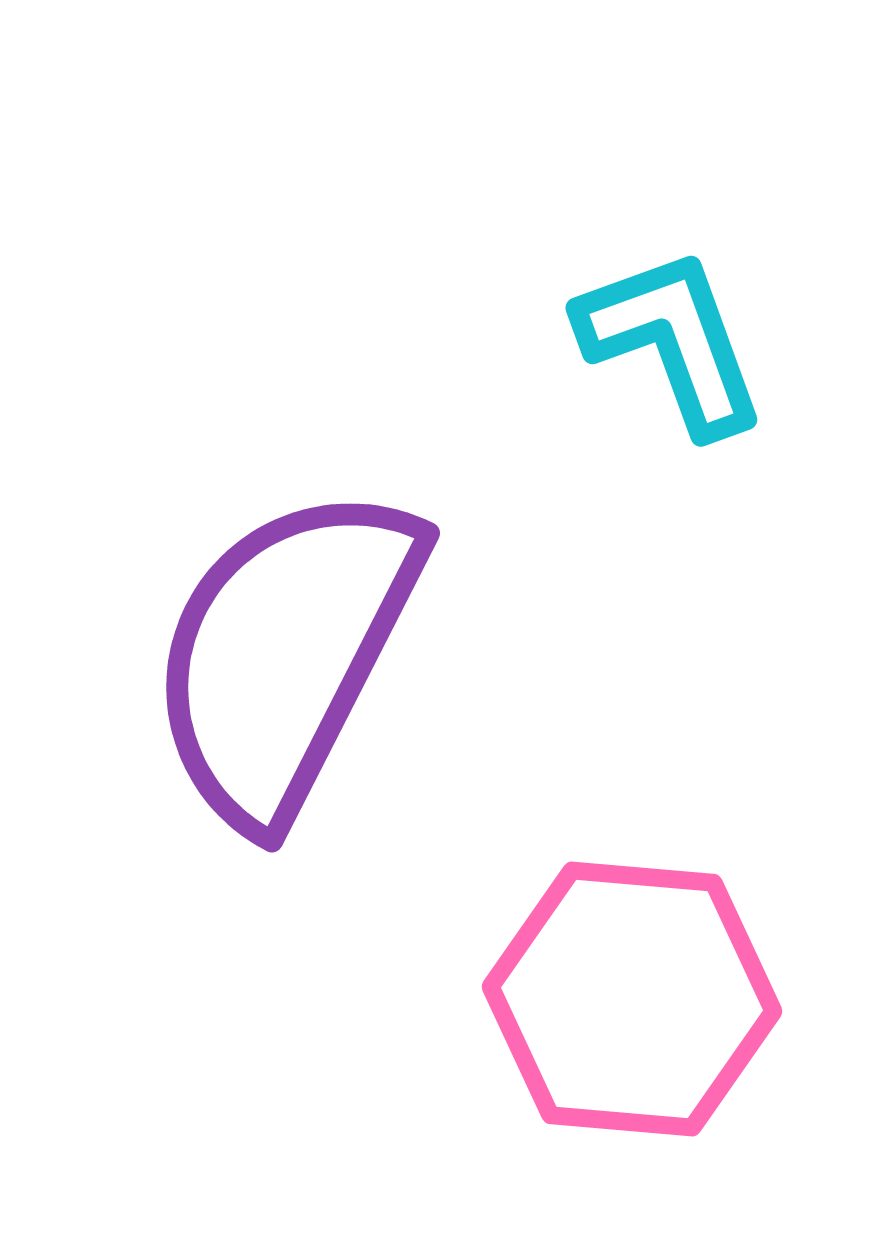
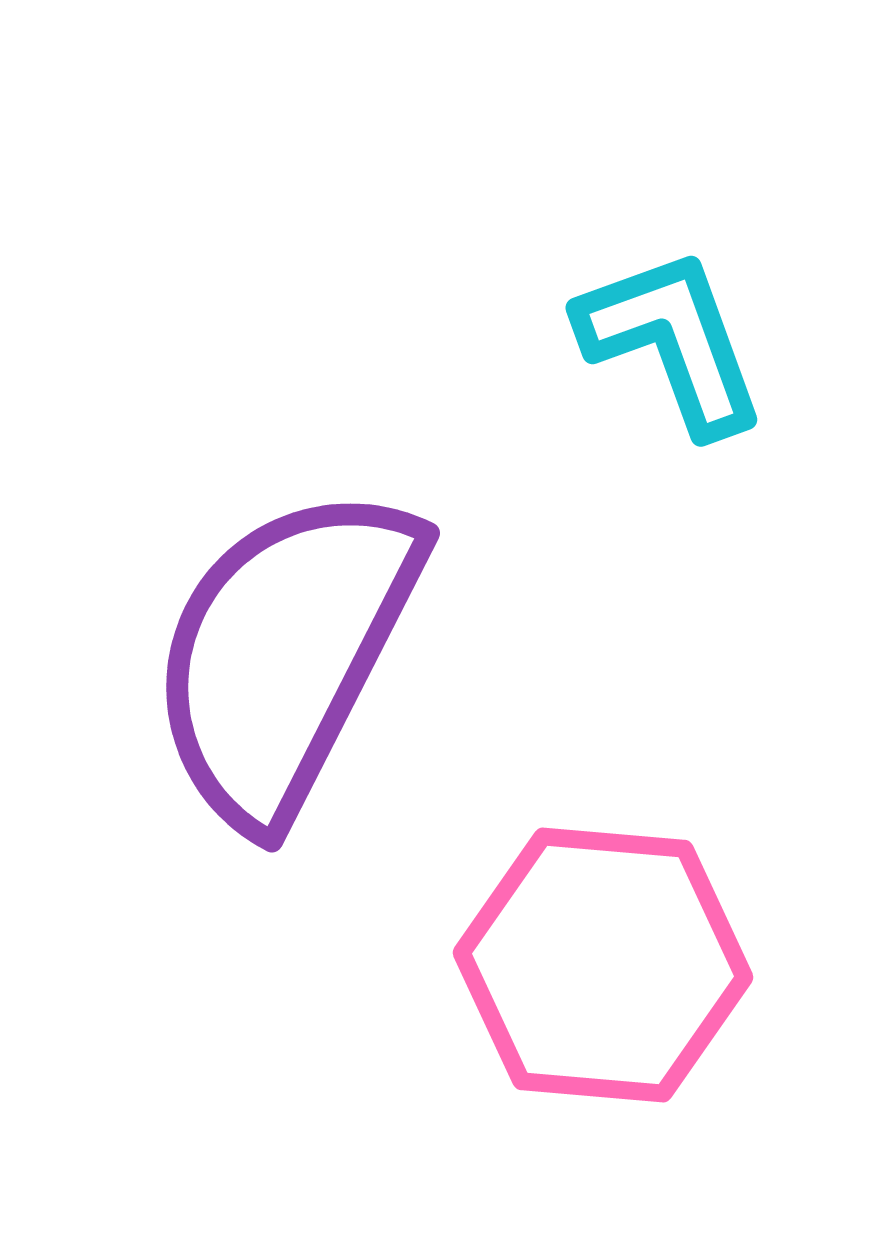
pink hexagon: moved 29 px left, 34 px up
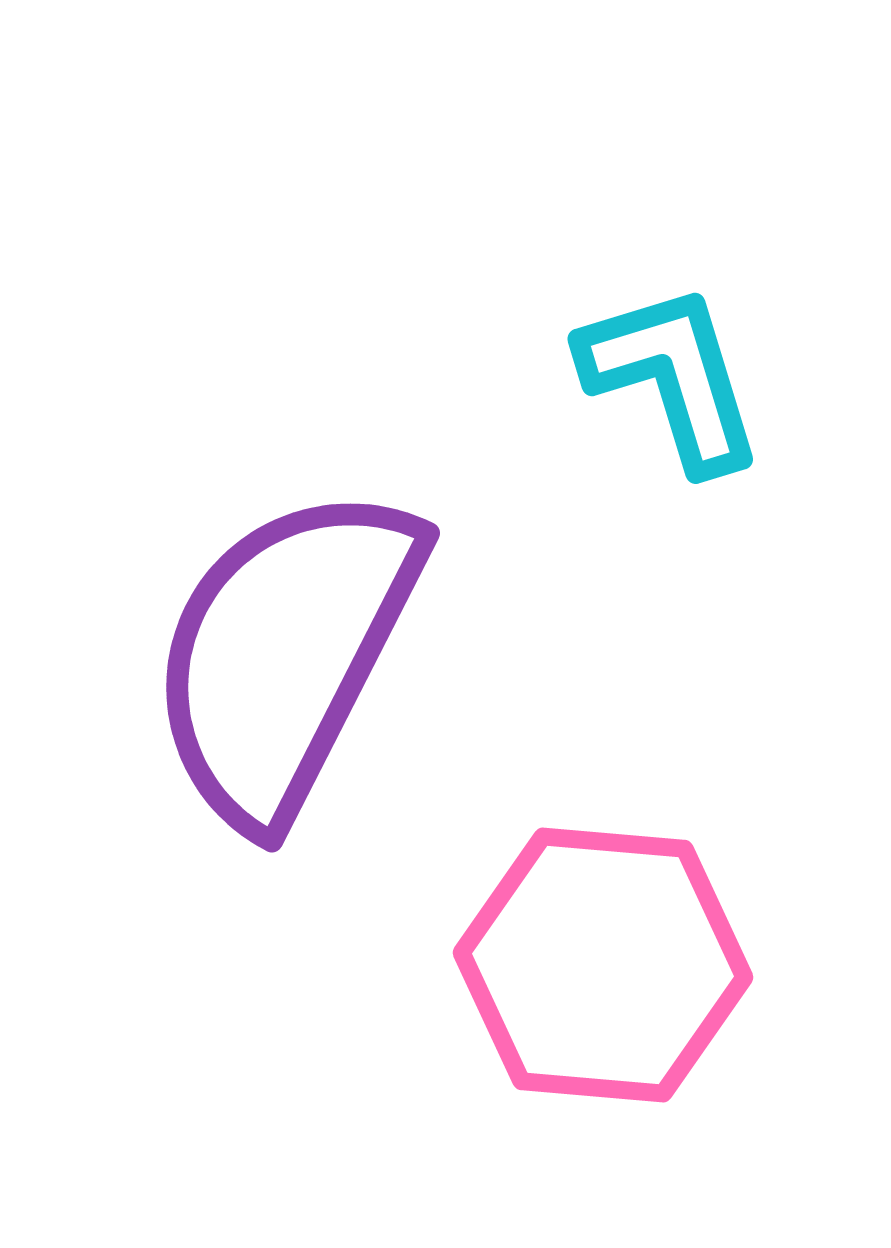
cyan L-shape: moved 36 px down; rotated 3 degrees clockwise
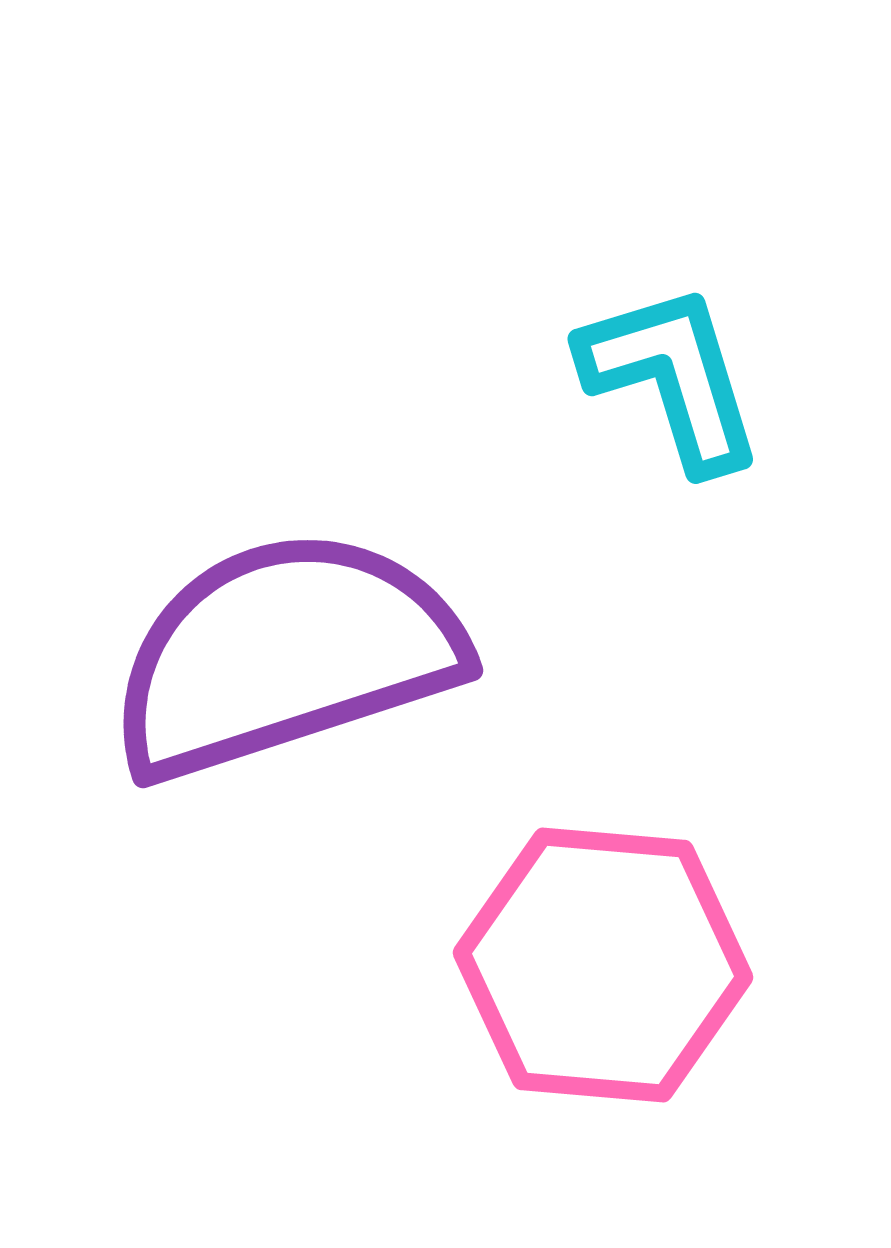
purple semicircle: rotated 45 degrees clockwise
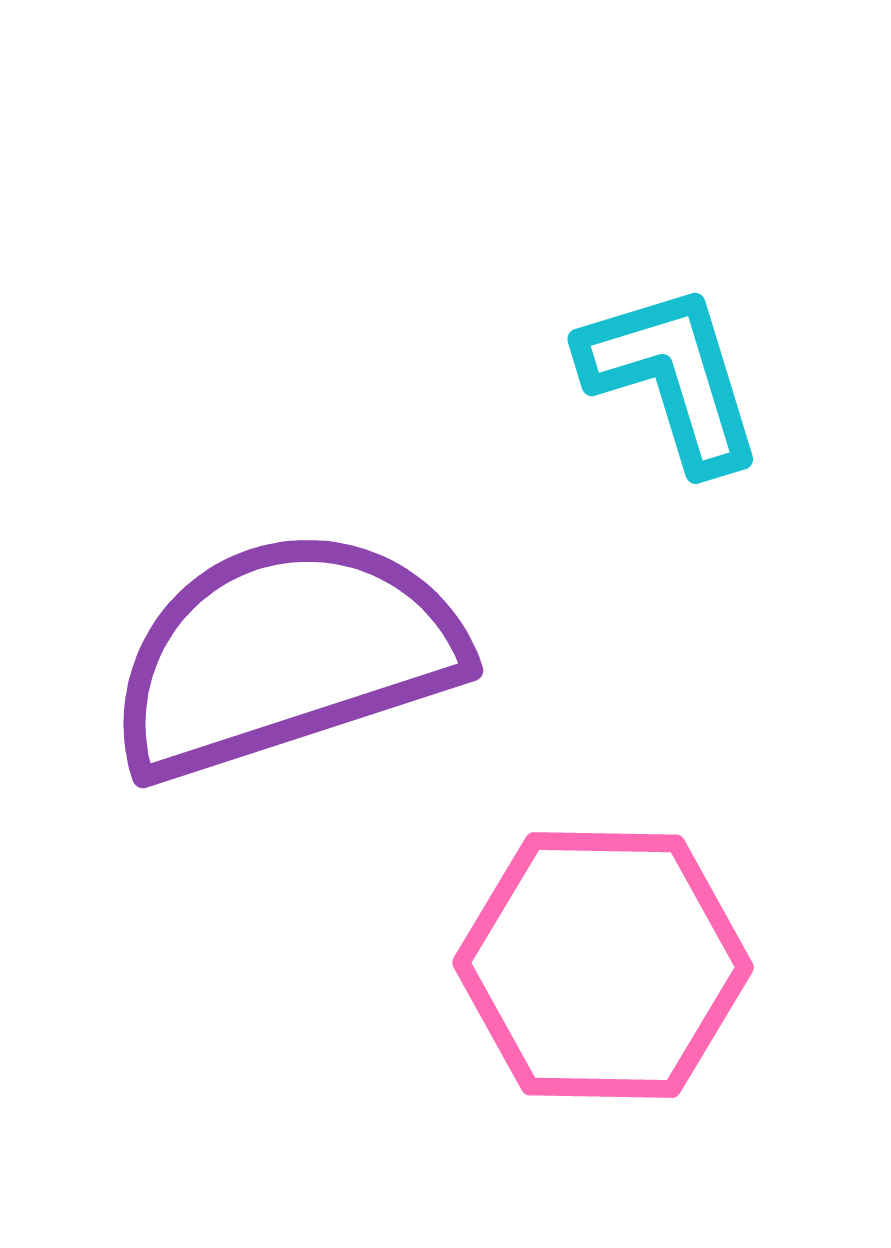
pink hexagon: rotated 4 degrees counterclockwise
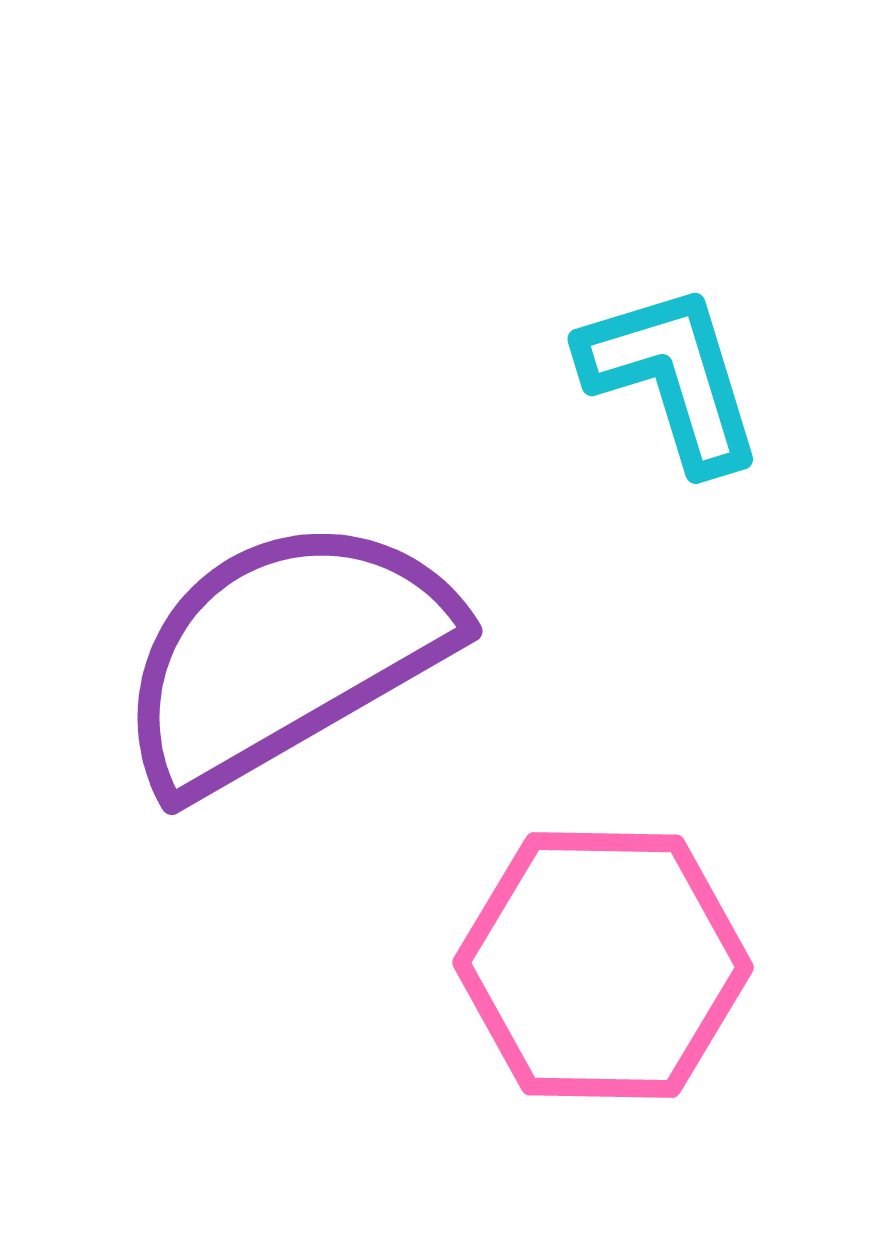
purple semicircle: rotated 12 degrees counterclockwise
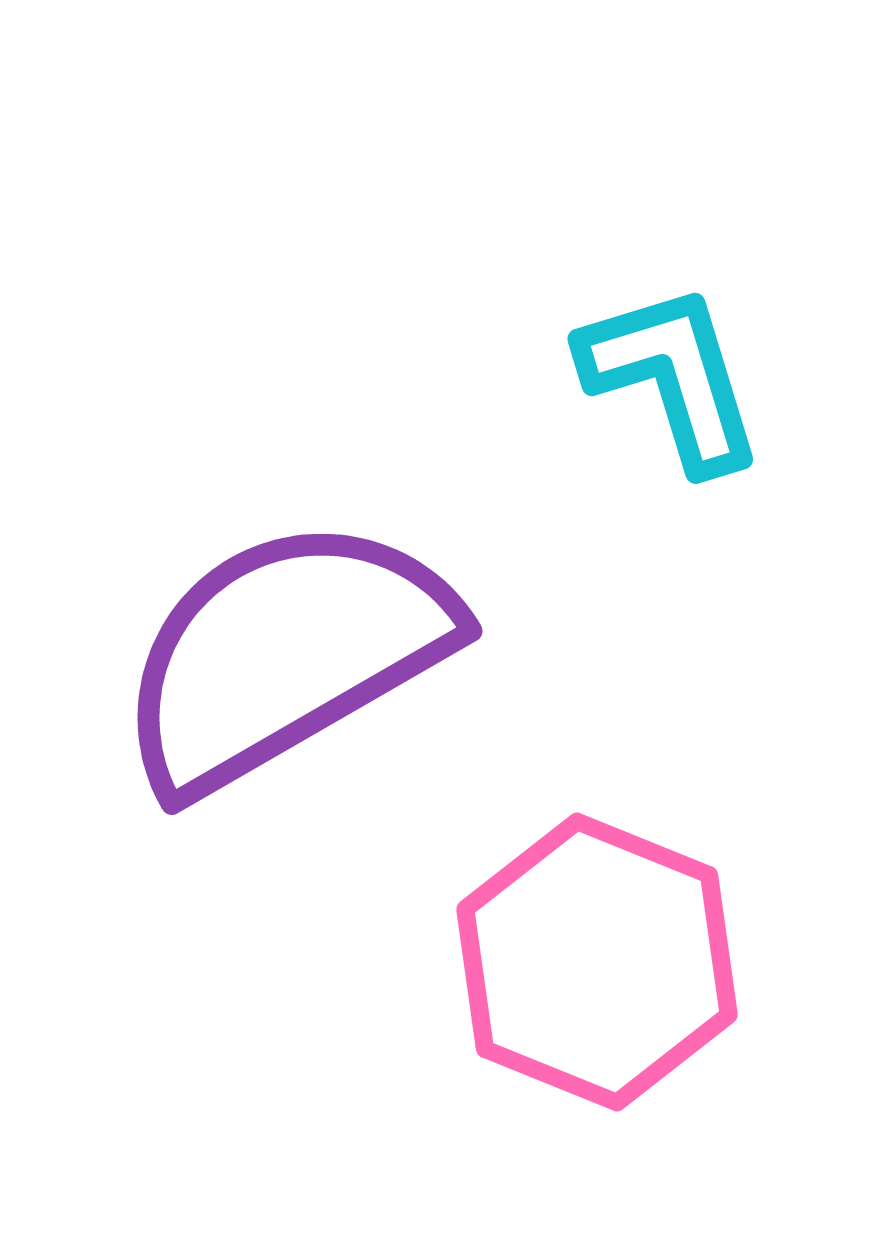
pink hexagon: moved 6 px left, 3 px up; rotated 21 degrees clockwise
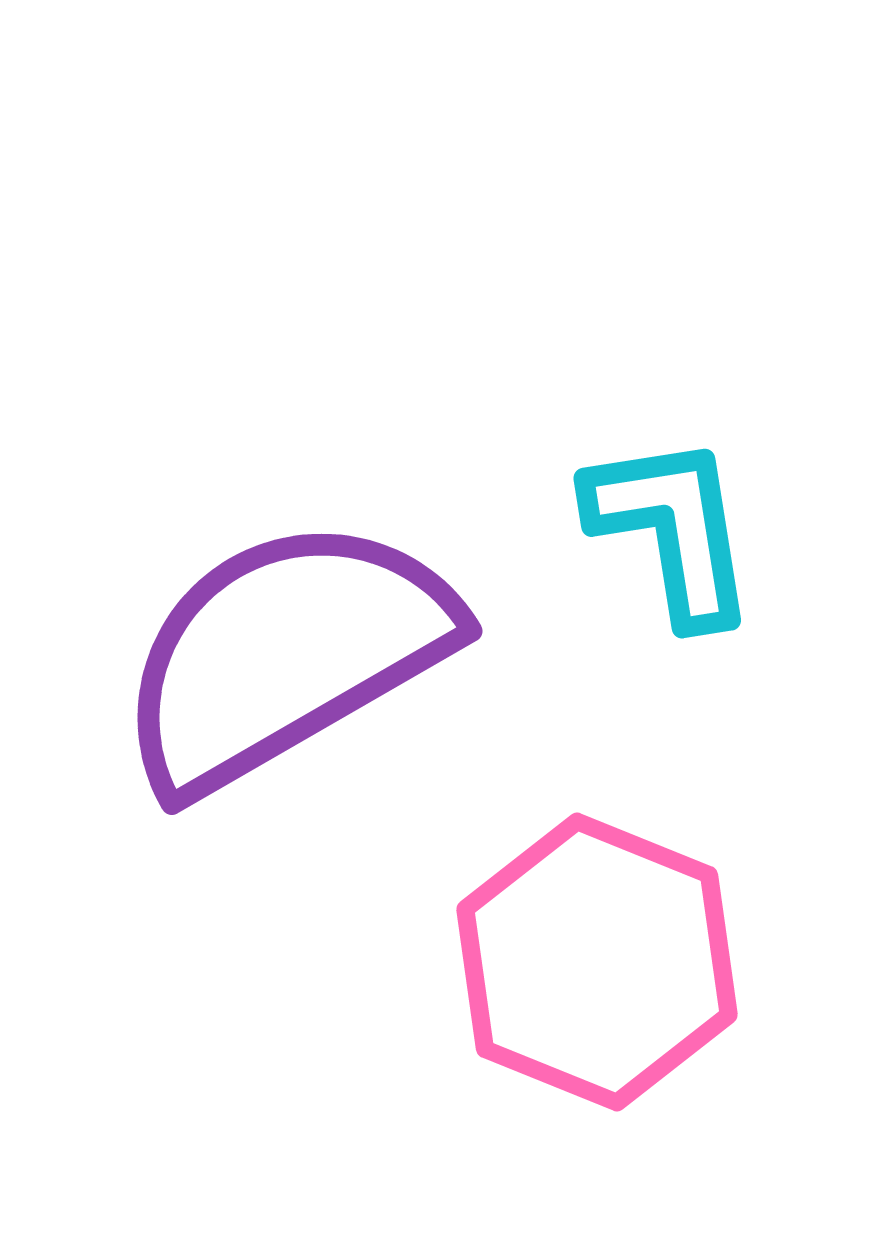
cyan L-shape: moved 152 px down; rotated 8 degrees clockwise
